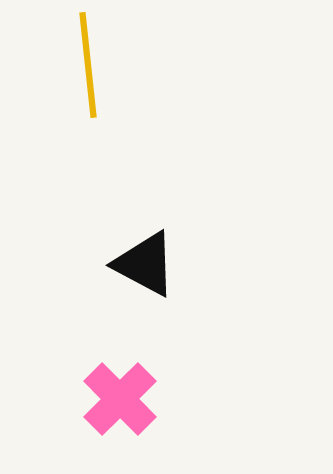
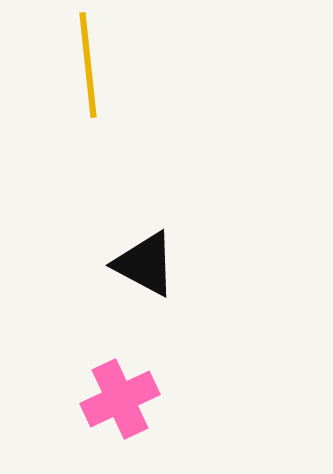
pink cross: rotated 20 degrees clockwise
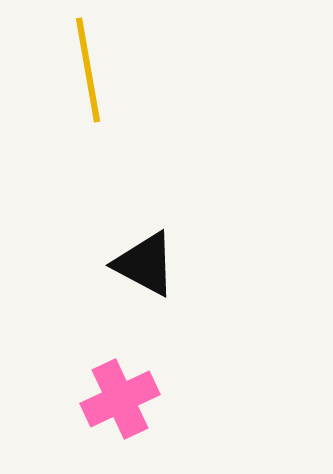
yellow line: moved 5 px down; rotated 4 degrees counterclockwise
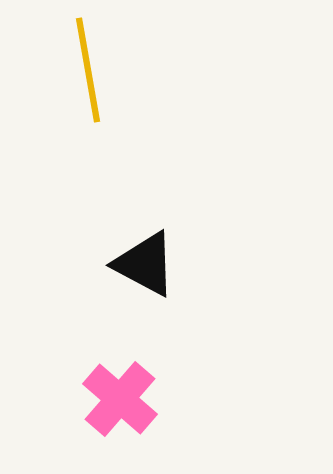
pink cross: rotated 24 degrees counterclockwise
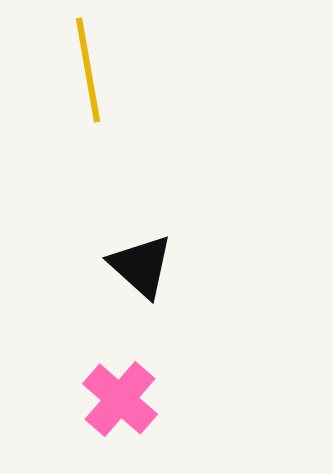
black triangle: moved 4 px left, 2 px down; rotated 14 degrees clockwise
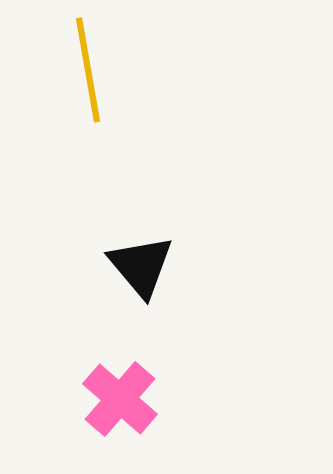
black triangle: rotated 8 degrees clockwise
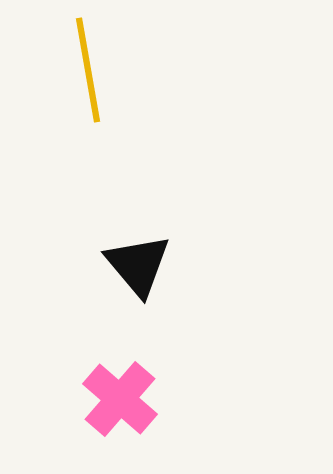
black triangle: moved 3 px left, 1 px up
